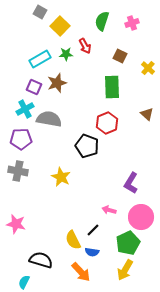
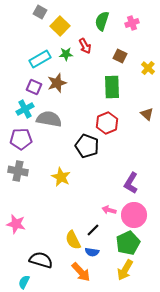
pink circle: moved 7 px left, 2 px up
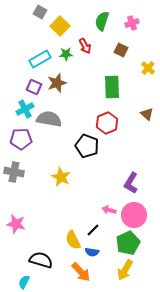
brown square: moved 1 px right, 6 px up
gray cross: moved 4 px left, 1 px down
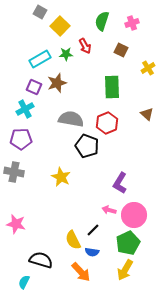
yellow cross: rotated 16 degrees clockwise
gray semicircle: moved 22 px right
purple L-shape: moved 11 px left
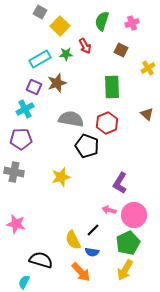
yellow star: rotated 30 degrees clockwise
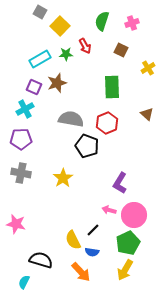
gray cross: moved 7 px right, 1 px down
yellow star: moved 2 px right, 1 px down; rotated 18 degrees counterclockwise
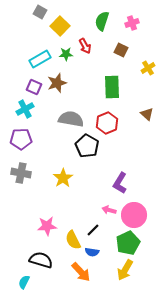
black pentagon: rotated 10 degrees clockwise
pink star: moved 31 px right, 2 px down; rotated 18 degrees counterclockwise
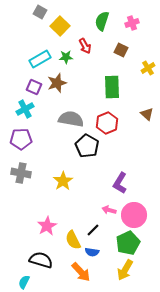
green star: moved 3 px down
yellow star: moved 3 px down
pink star: rotated 24 degrees counterclockwise
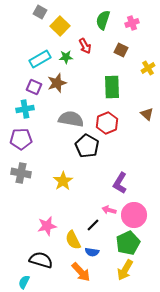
green semicircle: moved 1 px right, 1 px up
cyan cross: rotated 18 degrees clockwise
pink star: rotated 18 degrees clockwise
black line: moved 5 px up
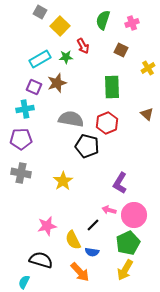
red arrow: moved 2 px left
black pentagon: rotated 15 degrees counterclockwise
orange arrow: moved 1 px left
